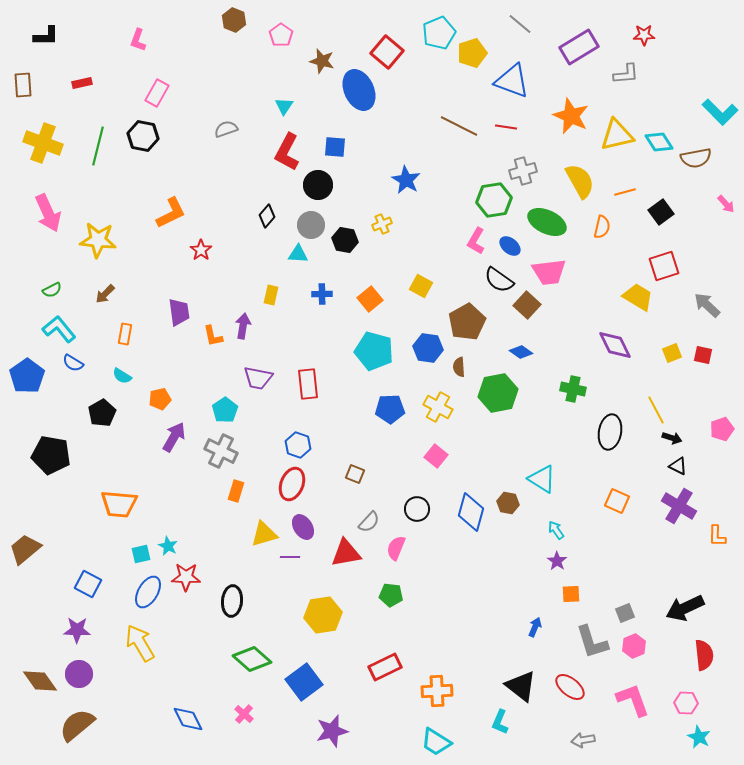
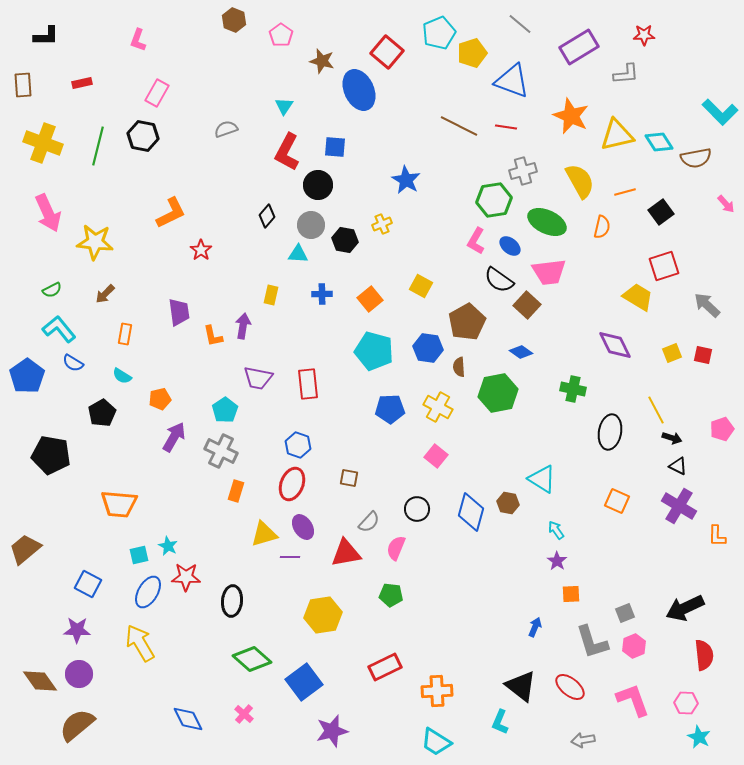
yellow star at (98, 240): moved 3 px left, 2 px down
brown square at (355, 474): moved 6 px left, 4 px down; rotated 12 degrees counterclockwise
cyan square at (141, 554): moved 2 px left, 1 px down
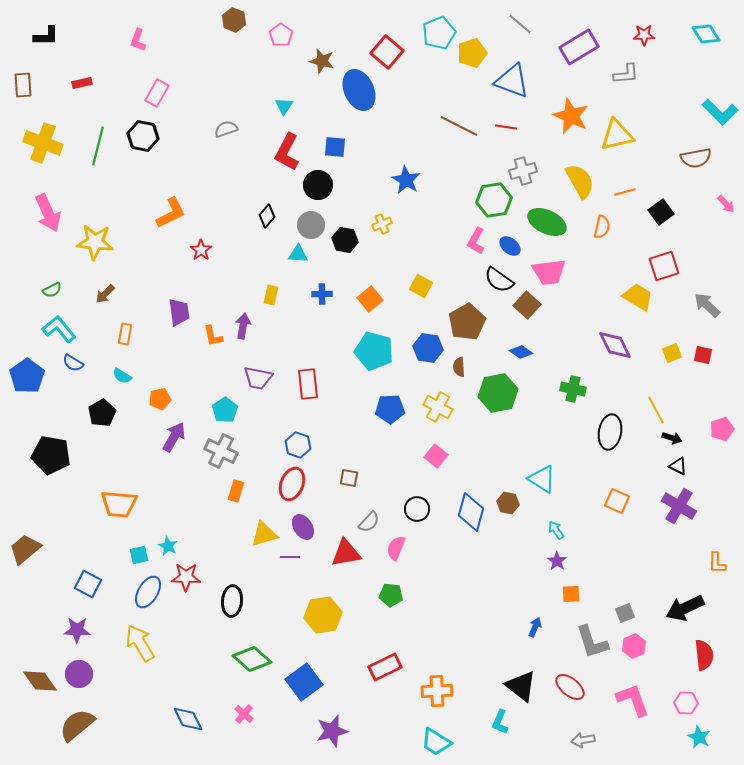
cyan diamond at (659, 142): moved 47 px right, 108 px up
orange L-shape at (717, 536): moved 27 px down
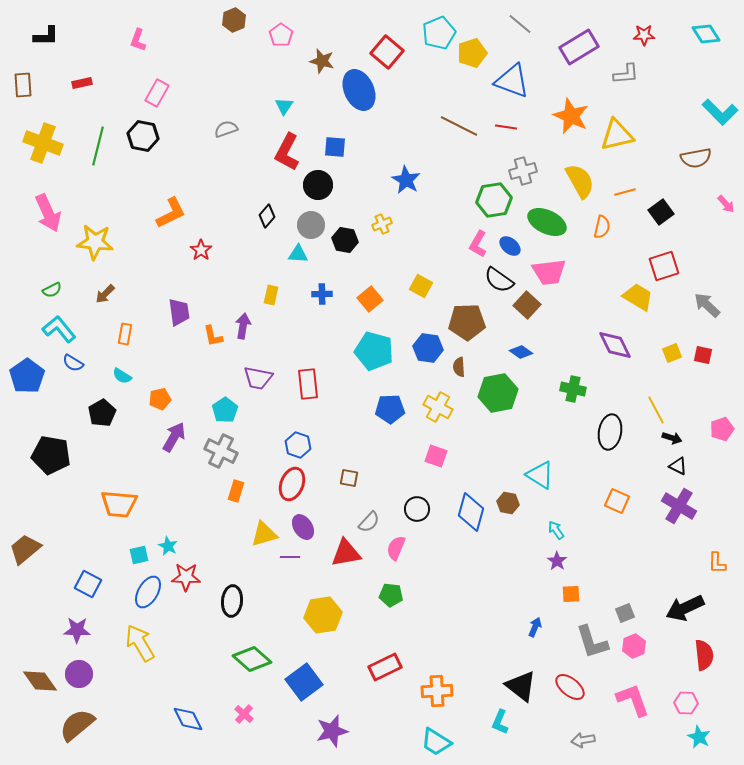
brown hexagon at (234, 20): rotated 15 degrees clockwise
pink L-shape at (476, 241): moved 2 px right, 3 px down
brown pentagon at (467, 322): rotated 27 degrees clockwise
pink square at (436, 456): rotated 20 degrees counterclockwise
cyan triangle at (542, 479): moved 2 px left, 4 px up
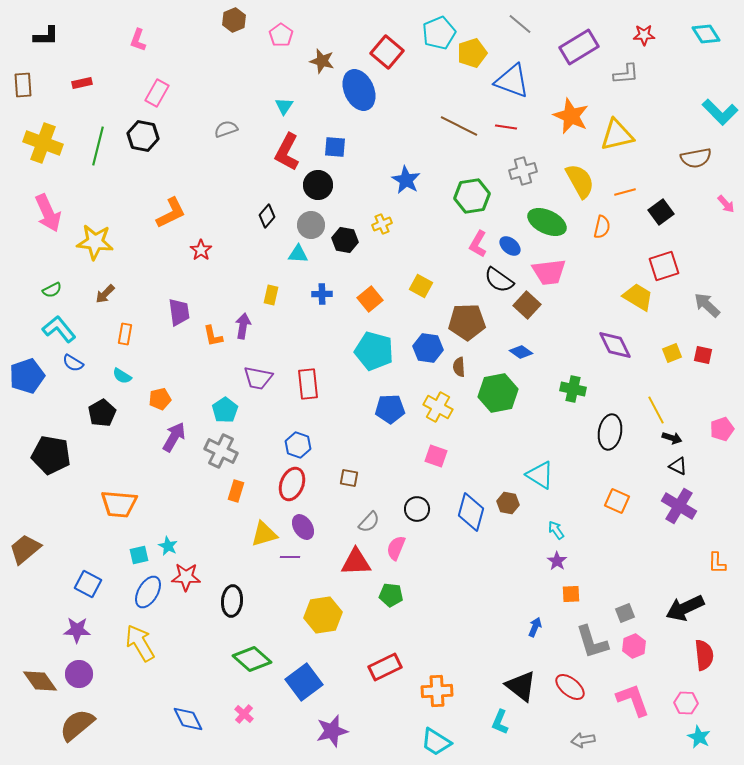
green hexagon at (494, 200): moved 22 px left, 4 px up
blue pentagon at (27, 376): rotated 16 degrees clockwise
red triangle at (346, 553): moved 10 px right, 9 px down; rotated 8 degrees clockwise
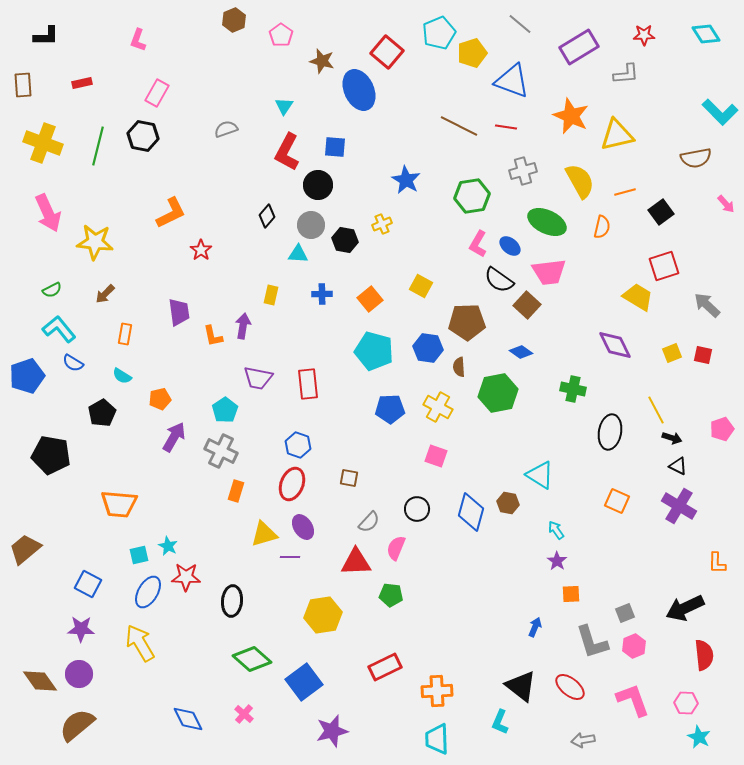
purple star at (77, 630): moved 4 px right, 1 px up
cyan trapezoid at (436, 742): moved 1 px right, 3 px up; rotated 56 degrees clockwise
